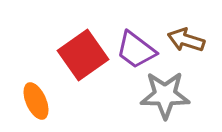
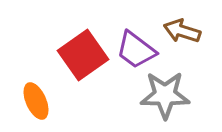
brown arrow: moved 4 px left, 9 px up
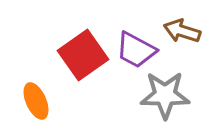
purple trapezoid: rotated 9 degrees counterclockwise
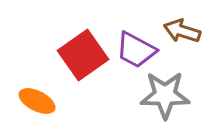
orange ellipse: moved 1 px right; rotated 39 degrees counterclockwise
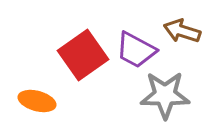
orange ellipse: rotated 12 degrees counterclockwise
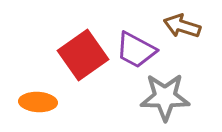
brown arrow: moved 5 px up
gray star: moved 2 px down
orange ellipse: moved 1 px right, 1 px down; rotated 12 degrees counterclockwise
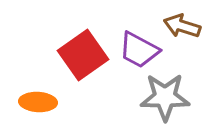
purple trapezoid: moved 3 px right
